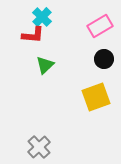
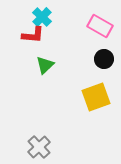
pink rectangle: rotated 60 degrees clockwise
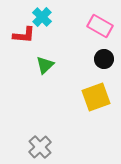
red L-shape: moved 9 px left
gray cross: moved 1 px right
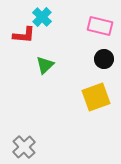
pink rectangle: rotated 15 degrees counterclockwise
gray cross: moved 16 px left
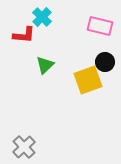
black circle: moved 1 px right, 3 px down
yellow square: moved 8 px left, 17 px up
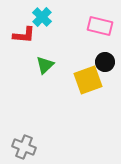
gray cross: rotated 25 degrees counterclockwise
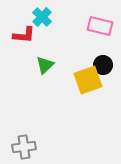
black circle: moved 2 px left, 3 px down
gray cross: rotated 30 degrees counterclockwise
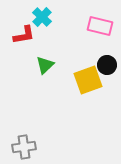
red L-shape: rotated 15 degrees counterclockwise
black circle: moved 4 px right
